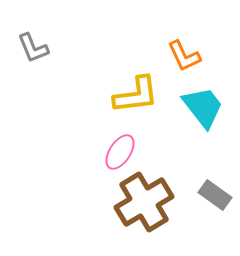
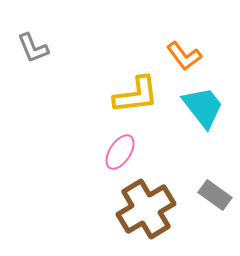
orange L-shape: rotated 12 degrees counterclockwise
brown cross: moved 2 px right, 7 px down
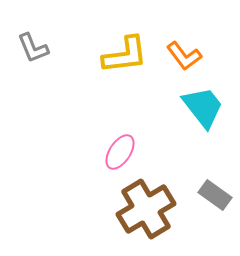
yellow L-shape: moved 11 px left, 40 px up
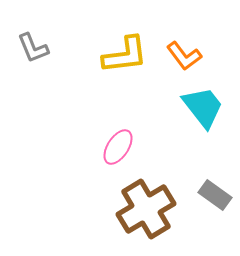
pink ellipse: moved 2 px left, 5 px up
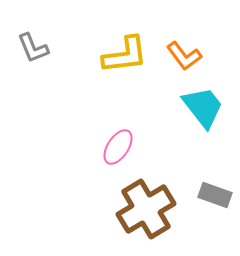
gray rectangle: rotated 16 degrees counterclockwise
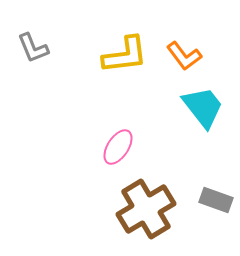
gray rectangle: moved 1 px right, 5 px down
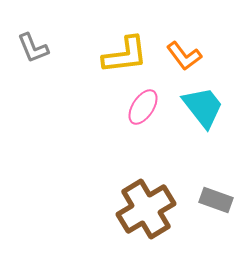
pink ellipse: moved 25 px right, 40 px up
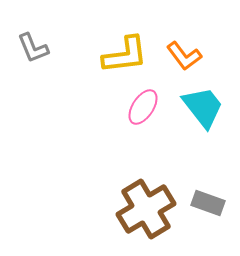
gray rectangle: moved 8 px left, 3 px down
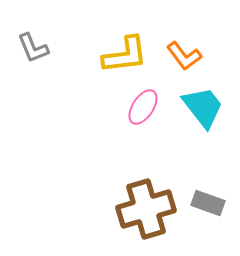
brown cross: rotated 14 degrees clockwise
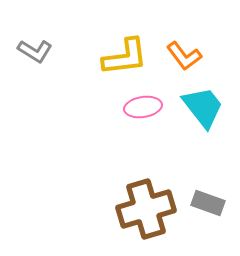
gray L-shape: moved 2 px right, 3 px down; rotated 36 degrees counterclockwise
yellow L-shape: moved 2 px down
pink ellipse: rotated 48 degrees clockwise
